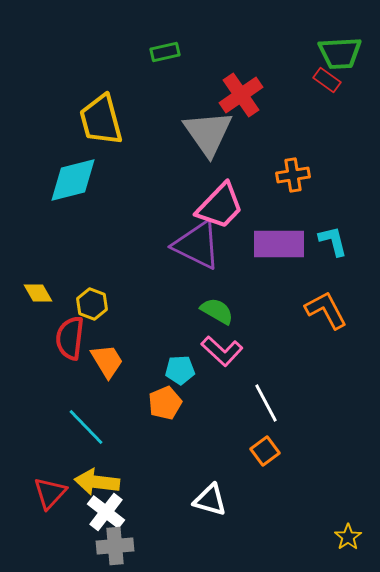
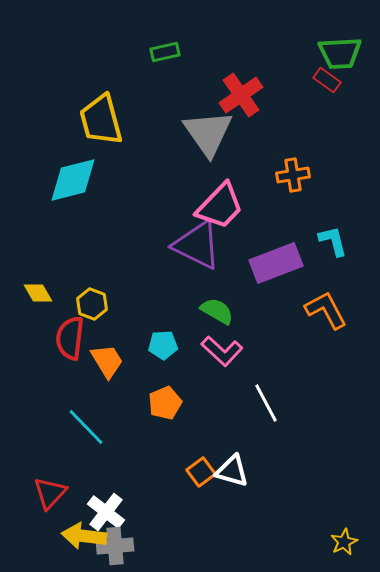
purple rectangle: moved 3 px left, 19 px down; rotated 21 degrees counterclockwise
cyan pentagon: moved 17 px left, 25 px up
orange square: moved 64 px left, 21 px down
yellow arrow: moved 13 px left, 54 px down
white triangle: moved 22 px right, 29 px up
yellow star: moved 4 px left, 5 px down; rotated 8 degrees clockwise
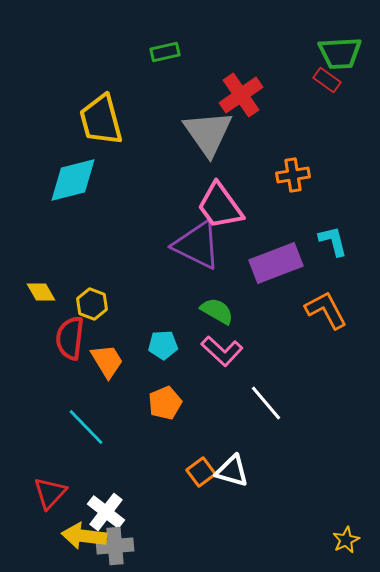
pink trapezoid: rotated 100 degrees clockwise
yellow diamond: moved 3 px right, 1 px up
white line: rotated 12 degrees counterclockwise
yellow star: moved 2 px right, 2 px up
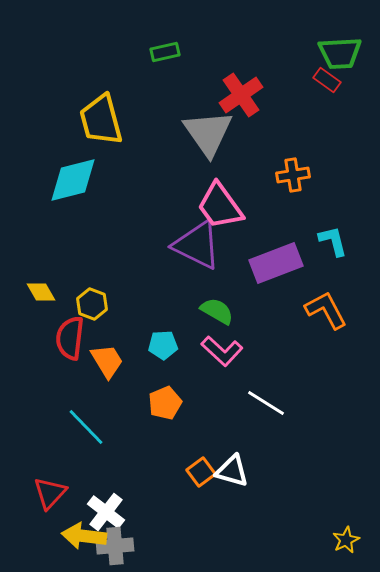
white line: rotated 18 degrees counterclockwise
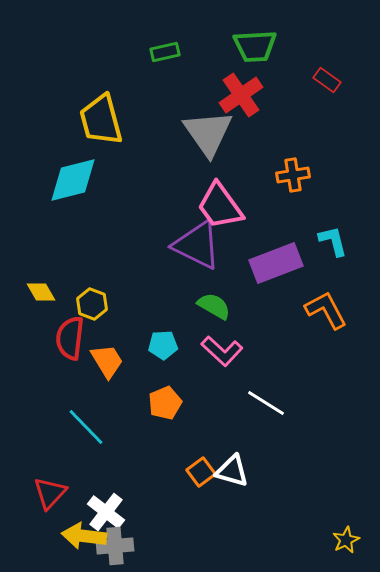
green trapezoid: moved 85 px left, 7 px up
green semicircle: moved 3 px left, 5 px up
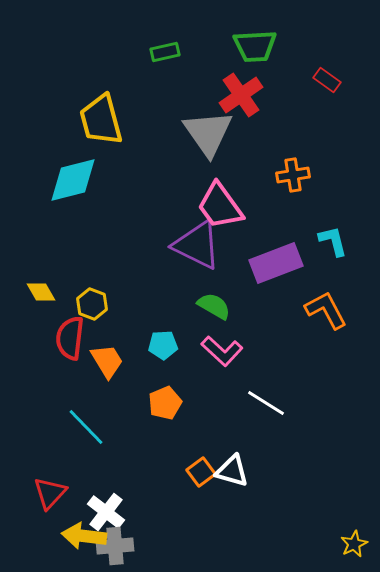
yellow star: moved 8 px right, 4 px down
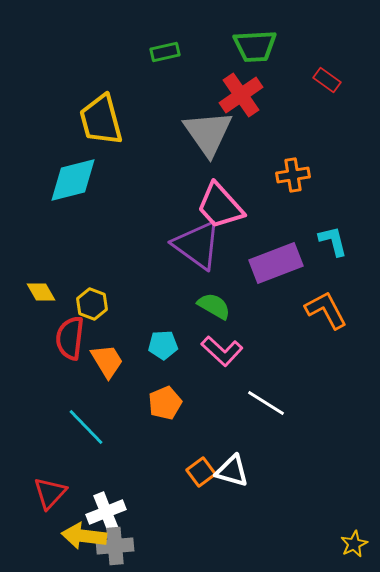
pink trapezoid: rotated 6 degrees counterclockwise
purple triangle: rotated 10 degrees clockwise
white cross: rotated 30 degrees clockwise
